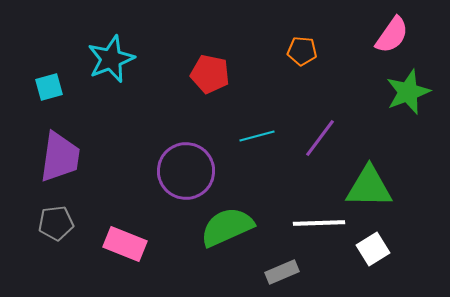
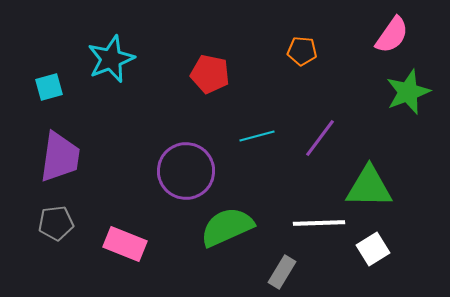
gray rectangle: rotated 36 degrees counterclockwise
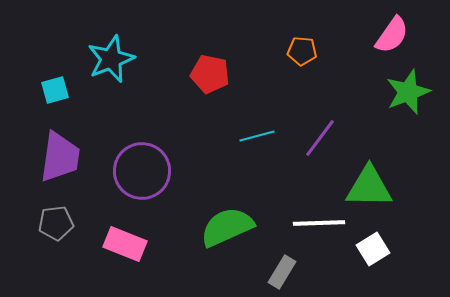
cyan square: moved 6 px right, 3 px down
purple circle: moved 44 px left
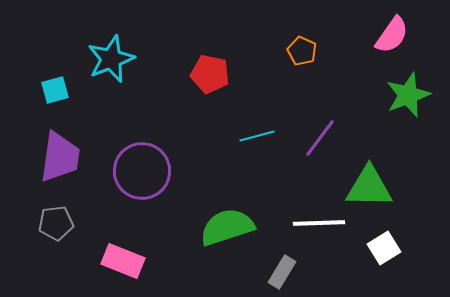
orange pentagon: rotated 20 degrees clockwise
green star: moved 3 px down
green semicircle: rotated 6 degrees clockwise
pink rectangle: moved 2 px left, 17 px down
white square: moved 11 px right, 1 px up
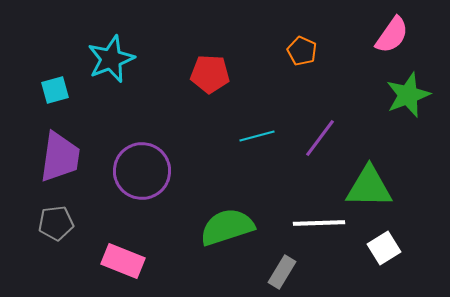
red pentagon: rotated 9 degrees counterclockwise
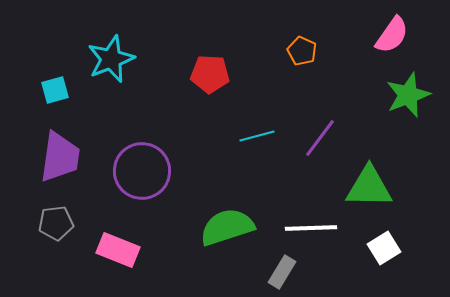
white line: moved 8 px left, 5 px down
pink rectangle: moved 5 px left, 11 px up
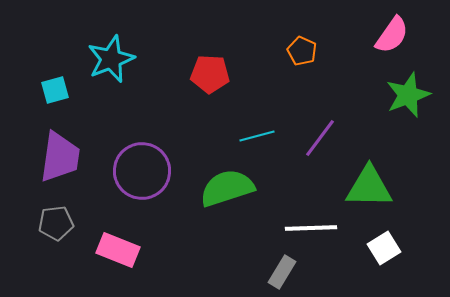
green semicircle: moved 39 px up
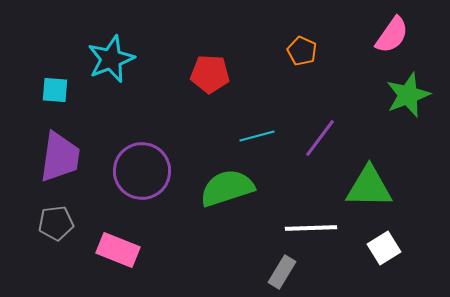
cyan square: rotated 20 degrees clockwise
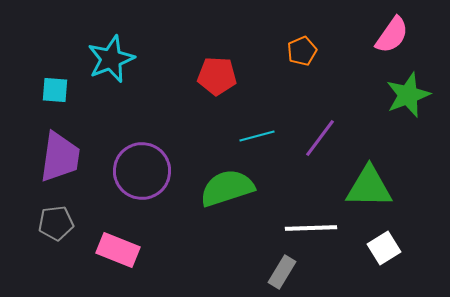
orange pentagon: rotated 24 degrees clockwise
red pentagon: moved 7 px right, 2 px down
